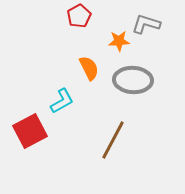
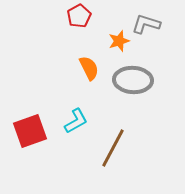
orange star: rotated 15 degrees counterclockwise
cyan L-shape: moved 14 px right, 20 px down
red square: rotated 8 degrees clockwise
brown line: moved 8 px down
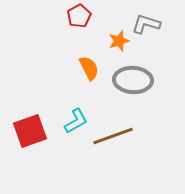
brown line: moved 12 px up; rotated 42 degrees clockwise
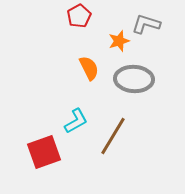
gray ellipse: moved 1 px right, 1 px up
red square: moved 14 px right, 21 px down
brown line: rotated 39 degrees counterclockwise
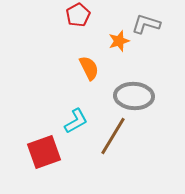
red pentagon: moved 1 px left, 1 px up
gray ellipse: moved 17 px down
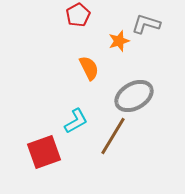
gray ellipse: rotated 33 degrees counterclockwise
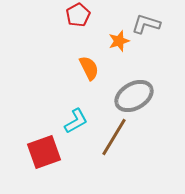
brown line: moved 1 px right, 1 px down
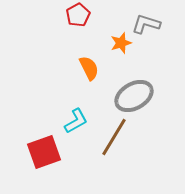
orange star: moved 2 px right, 2 px down
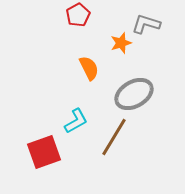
gray ellipse: moved 2 px up
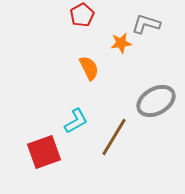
red pentagon: moved 4 px right
orange star: rotated 10 degrees clockwise
gray ellipse: moved 22 px right, 7 px down
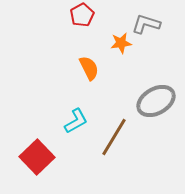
red square: moved 7 px left, 5 px down; rotated 24 degrees counterclockwise
